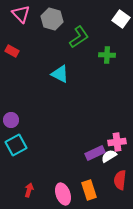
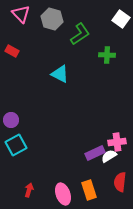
green L-shape: moved 1 px right, 3 px up
red semicircle: moved 2 px down
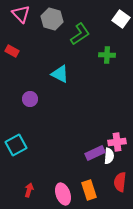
purple circle: moved 19 px right, 21 px up
white semicircle: rotated 126 degrees clockwise
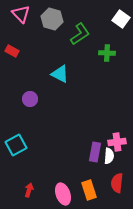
green cross: moved 2 px up
purple rectangle: moved 1 px up; rotated 54 degrees counterclockwise
red semicircle: moved 3 px left, 1 px down
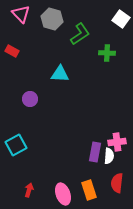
cyan triangle: rotated 24 degrees counterclockwise
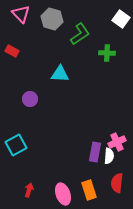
pink cross: rotated 18 degrees counterclockwise
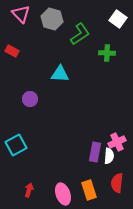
white square: moved 3 px left
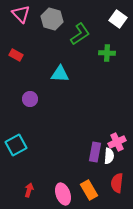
red rectangle: moved 4 px right, 4 px down
orange rectangle: rotated 12 degrees counterclockwise
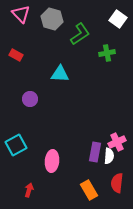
green cross: rotated 14 degrees counterclockwise
pink ellipse: moved 11 px left, 33 px up; rotated 25 degrees clockwise
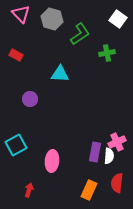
orange rectangle: rotated 54 degrees clockwise
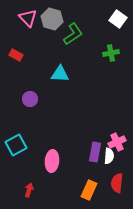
pink triangle: moved 7 px right, 4 px down
green L-shape: moved 7 px left
green cross: moved 4 px right
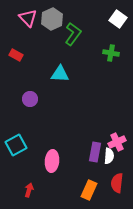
gray hexagon: rotated 20 degrees clockwise
green L-shape: rotated 20 degrees counterclockwise
green cross: rotated 21 degrees clockwise
